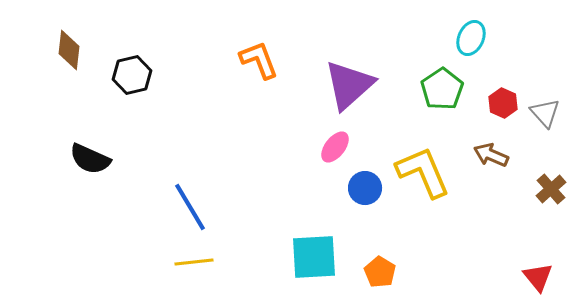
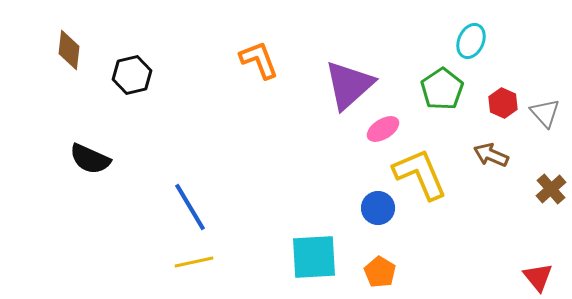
cyan ellipse: moved 3 px down
pink ellipse: moved 48 px right, 18 px up; rotated 20 degrees clockwise
yellow L-shape: moved 3 px left, 2 px down
blue circle: moved 13 px right, 20 px down
yellow line: rotated 6 degrees counterclockwise
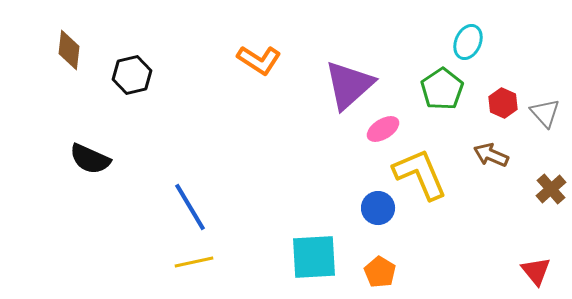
cyan ellipse: moved 3 px left, 1 px down
orange L-shape: rotated 144 degrees clockwise
red triangle: moved 2 px left, 6 px up
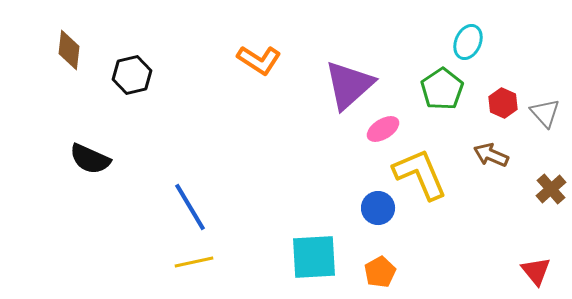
orange pentagon: rotated 12 degrees clockwise
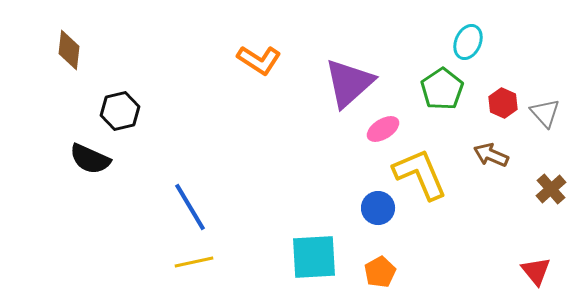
black hexagon: moved 12 px left, 36 px down
purple triangle: moved 2 px up
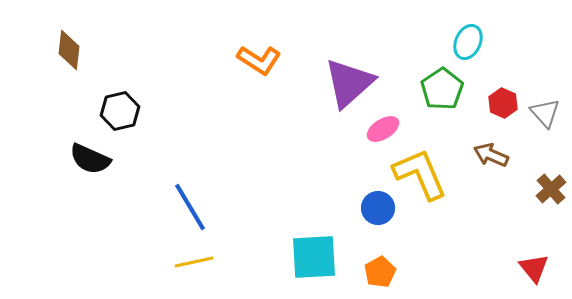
red triangle: moved 2 px left, 3 px up
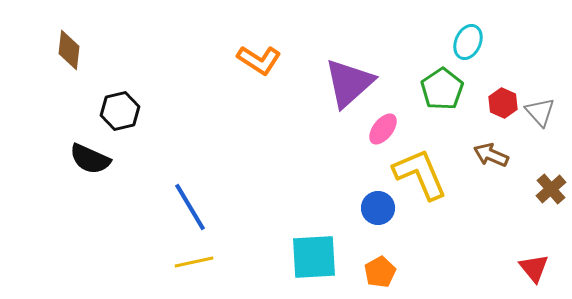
gray triangle: moved 5 px left, 1 px up
pink ellipse: rotated 20 degrees counterclockwise
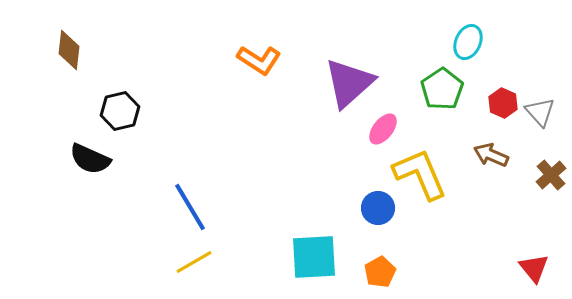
brown cross: moved 14 px up
yellow line: rotated 18 degrees counterclockwise
